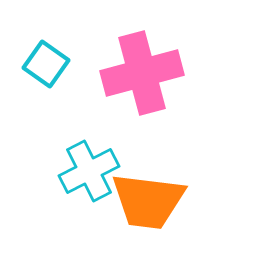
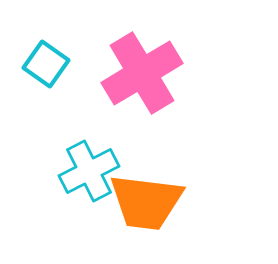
pink cross: rotated 16 degrees counterclockwise
orange trapezoid: moved 2 px left, 1 px down
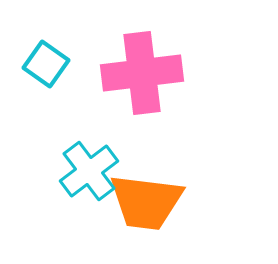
pink cross: rotated 24 degrees clockwise
cyan cross: rotated 10 degrees counterclockwise
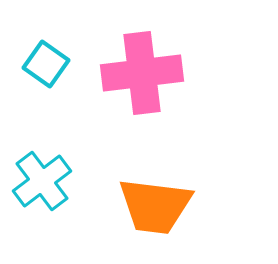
cyan cross: moved 47 px left, 10 px down
orange trapezoid: moved 9 px right, 4 px down
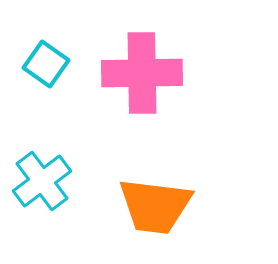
pink cross: rotated 6 degrees clockwise
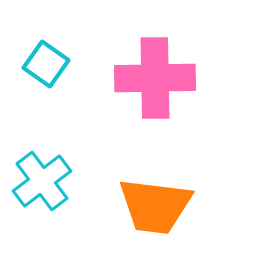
pink cross: moved 13 px right, 5 px down
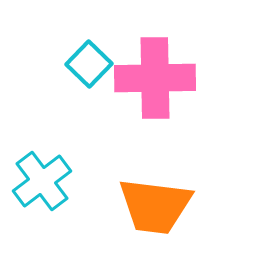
cyan square: moved 43 px right; rotated 9 degrees clockwise
